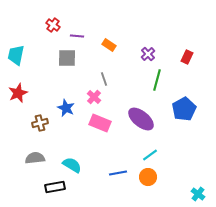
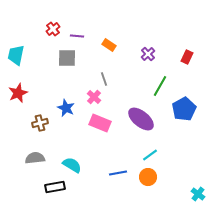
red cross: moved 4 px down; rotated 16 degrees clockwise
green line: moved 3 px right, 6 px down; rotated 15 degrees clockwise
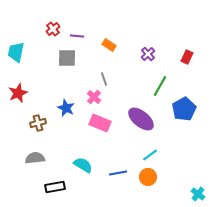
cyan trapezoid: moved 3 px up
brown cross: moved 2 px left
cyan semicircle: moved 11 px right
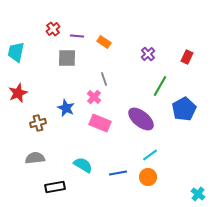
orange rectangle: moved 5 px left, 3 px up
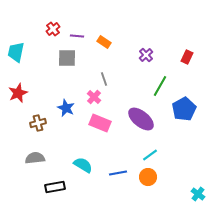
purple cross: moved 2 px left, 1 px down
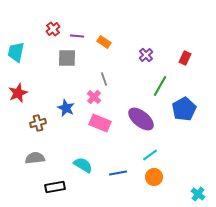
red rectangle: moved 2 px left, 1 px down
orange circle: moved 6 px right
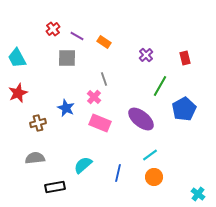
purple line: rotated 24 degrees clockwise
cyan trapezoid: moved 1 px right, 6 px down; rotated 40 degrees counterclockwise
red rectangle: rotated 40 degrees counterclockwise
cyan semicircle: rotated 72 degrees counterclockwise
blue line: rotated 66 degrees counterclockwise
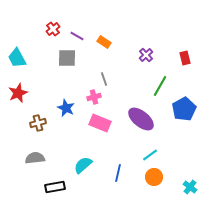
pink cross: rotated 32 degrees clockwise
cyan cross: moved 8 px left, 7 px up
